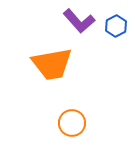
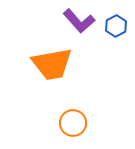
orange circle: moved 1 px right
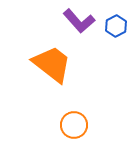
orange trapezoid: rotated 132 degrees counterclockwise
orange circle: moved 1 px right, 2 px down
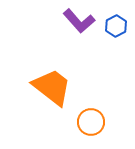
orange trapezoid: moved 23 px down
orange circle: moved 17 px right, 3 px up
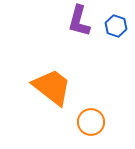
purple L-shape: rotated 56 degrees clockwise
blue hexagon: rotated 15 degrees counterclockwise
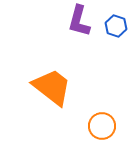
orange circle: moved 11 px right, 4 px down
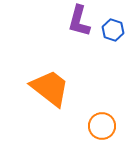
blue hexagon: moved 3 px left, 4 px down
orange trapezoid: moved 2 px left, 1 px down
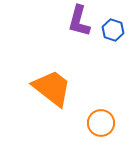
orange trapezoid: moved 2 px right
orange circle: moved 1 px left, 3 px up
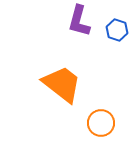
blue hexagon: moved 4 px right
orange trapezoid: moved 10 px right, 4 px up
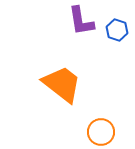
purple L-shape: moved 2 px right; rotated 24 degrees counterclockwise
orange circle: moved 9 px down
